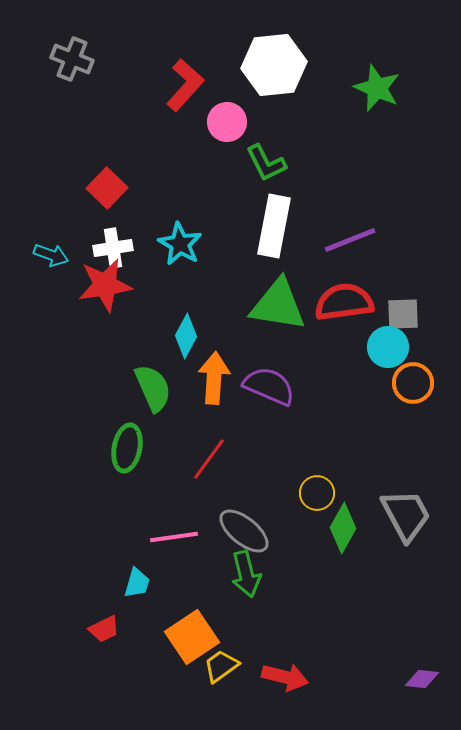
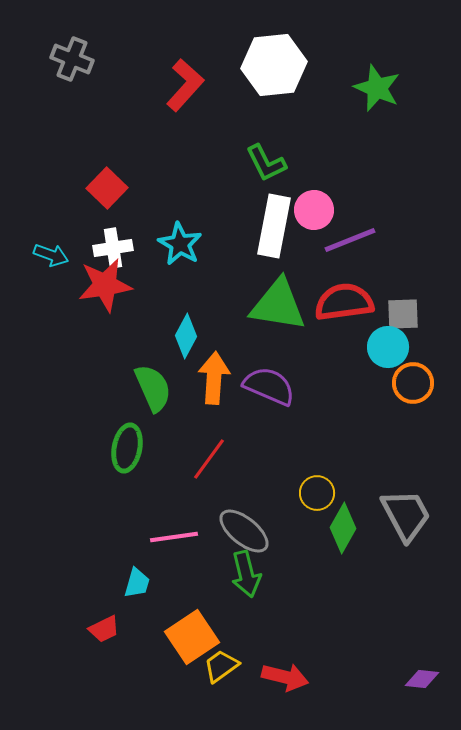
pink circle: moved 87 px right, 88 px down
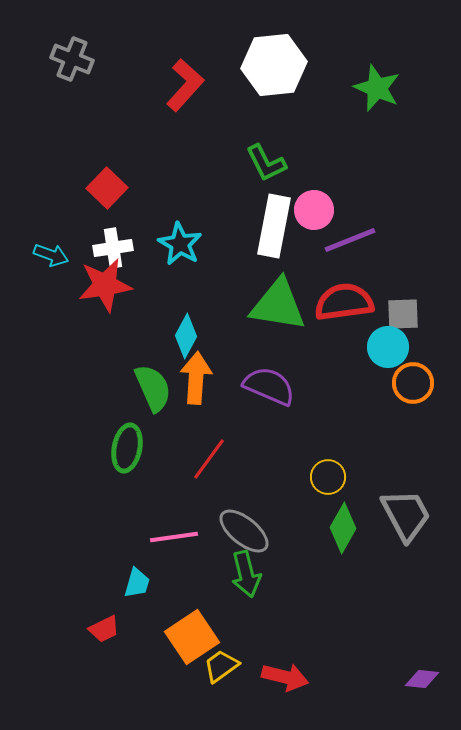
orange arrow: moved 18 px left
yellow circle: moved 11 px right, 16 px up
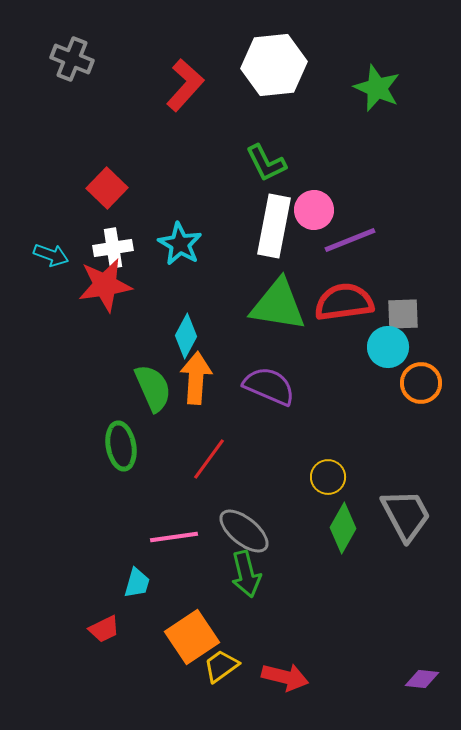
orange circle: moved 8 px right
green ellipse: moved 6 px left, 2 px up; rotated 21 degrees counterclockwise
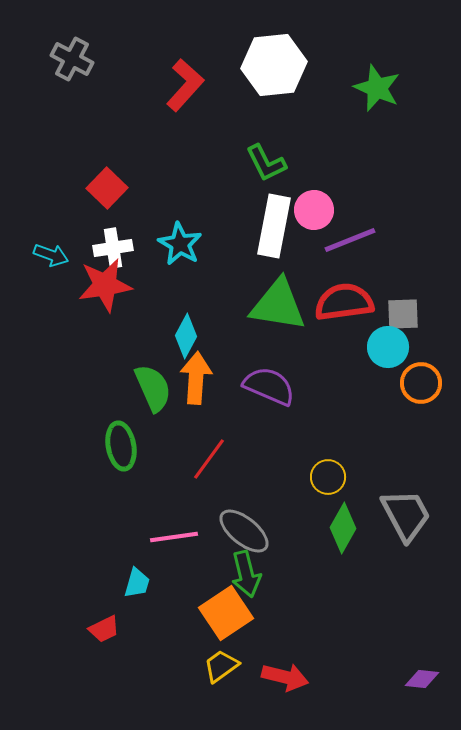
gray cross: rotated 6 degrees clockwise
orange square: moved 34 px right, 24 px up
